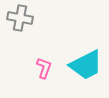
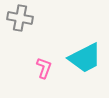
cyan trapezoid: moved 1 px left, 7 px up
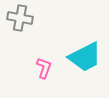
cyan trapezoid: moved 1 px up
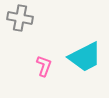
pink L-shape: moved 2 px up
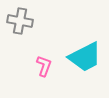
gray cross: moved 3 px down
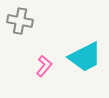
pink L-shape: rotated 20 degrees clockwise
